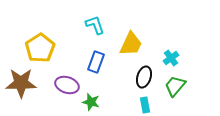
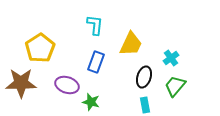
cyan L-shape: rotated 25 degrees clockwise
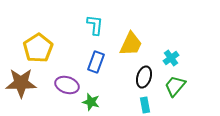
yellow pentagon: moved 2 px left
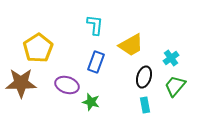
yellow trapezoid: moved 1 px down; rotated 36 degrees clockwise
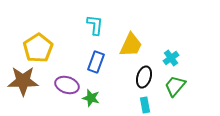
yellow trapezoid: rotated 36 degrees counterclockwise
brown star: moved 2 px right, 2 px up
green star: moved 4 px up
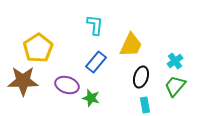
cyan cross: moved 4 px right, 3 px down
blue rectangle: rotated 20 degrees clockwise
black ellipse: moved 3 px left
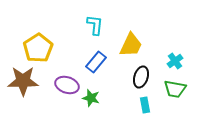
green trapezoid: moved 3 px down; rotated 120 degrees counterclockwise
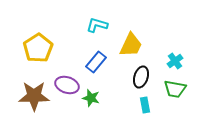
cyan L-shape: moved 2 px right; rotated 80 degrees counterclockwise
brown star: moved 11 px right, 15 px down
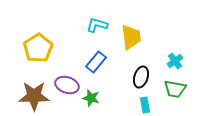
yellow trapezoid: moved 8 px up; rotated 32 degrees counterclockwise
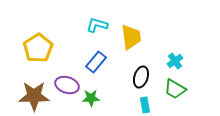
green trapezoid: rotated 20 degrees clockwise
green star: rotated 18 degrees counterclockwise
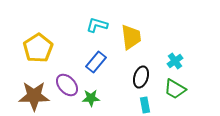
purple ellipse: rotated 30 degrees clockwise
